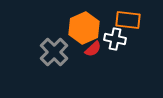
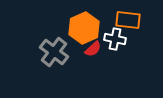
gray cross: rotated 8 degrees counterclockwise
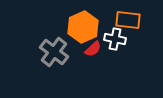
orange hexagon: moved 1 px left, 1 px up
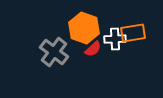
orange rectangle: moved 5 px right, 13 px down; rotated 15 degrees counterclockwise
orange hexagon: moved 1 px right, 1 px down; rotated 16 degrees counterclockwise
white cross: rotated 15 degrees counterclockwise
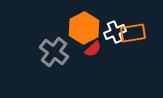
orange hexagon: rotated 12 degrees clockwise
white cross: moved 7 px up; rotated 20 degrees counterclockwise
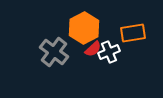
white cross: moved 6 px left, 20 px down
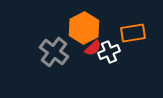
red semicircle: moved 1 px up
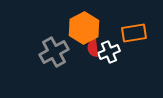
orange rectangle: moved 1 px right
red semicircle: rotated 126 degrees clockwise
gray cross: rotated 24 degrees clockwise
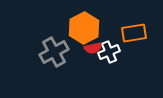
red semicircle: rotated 96 degrees counterclockwise
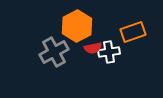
orange hexagon: moved 7 px left, 2 px up
orange rectangle: moved 1 px left, 1 px up; rotated 10 degrees counterclockwise
white cross: rotated 15 degrees clockwise
